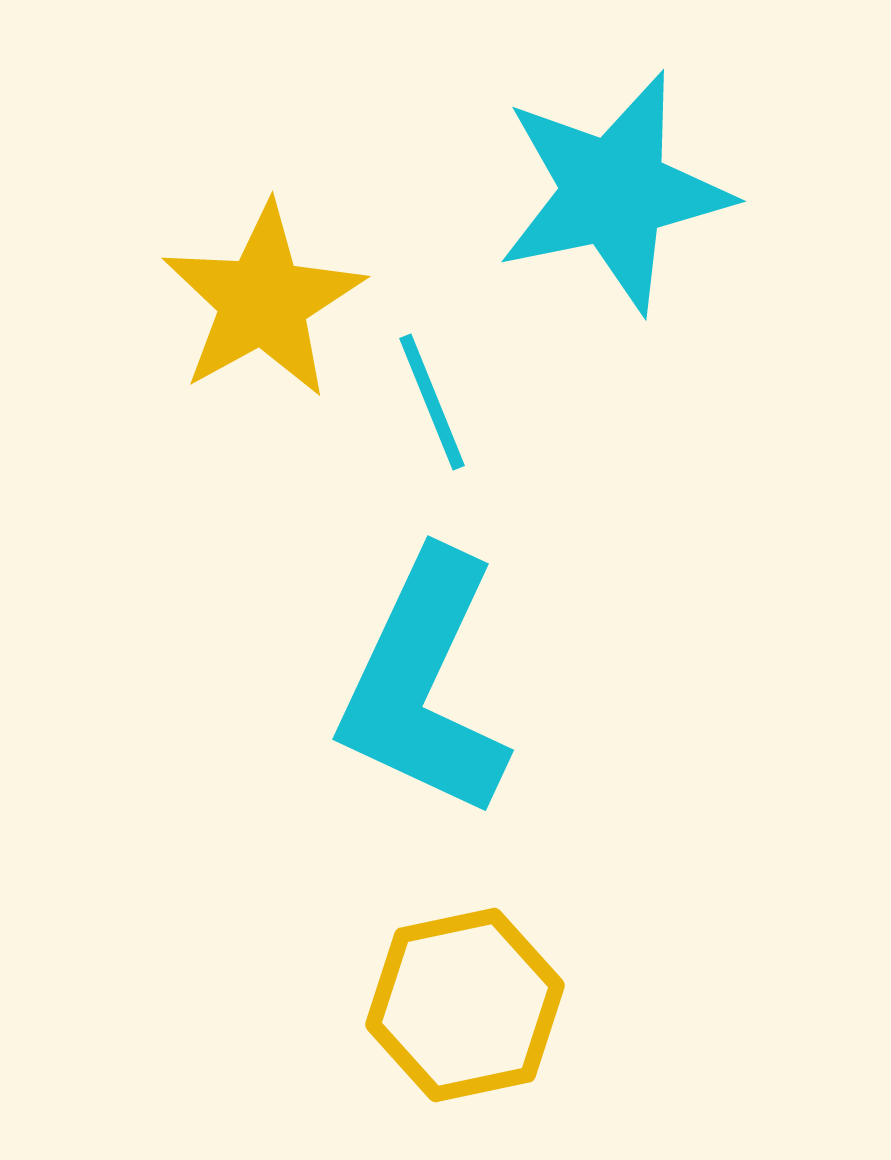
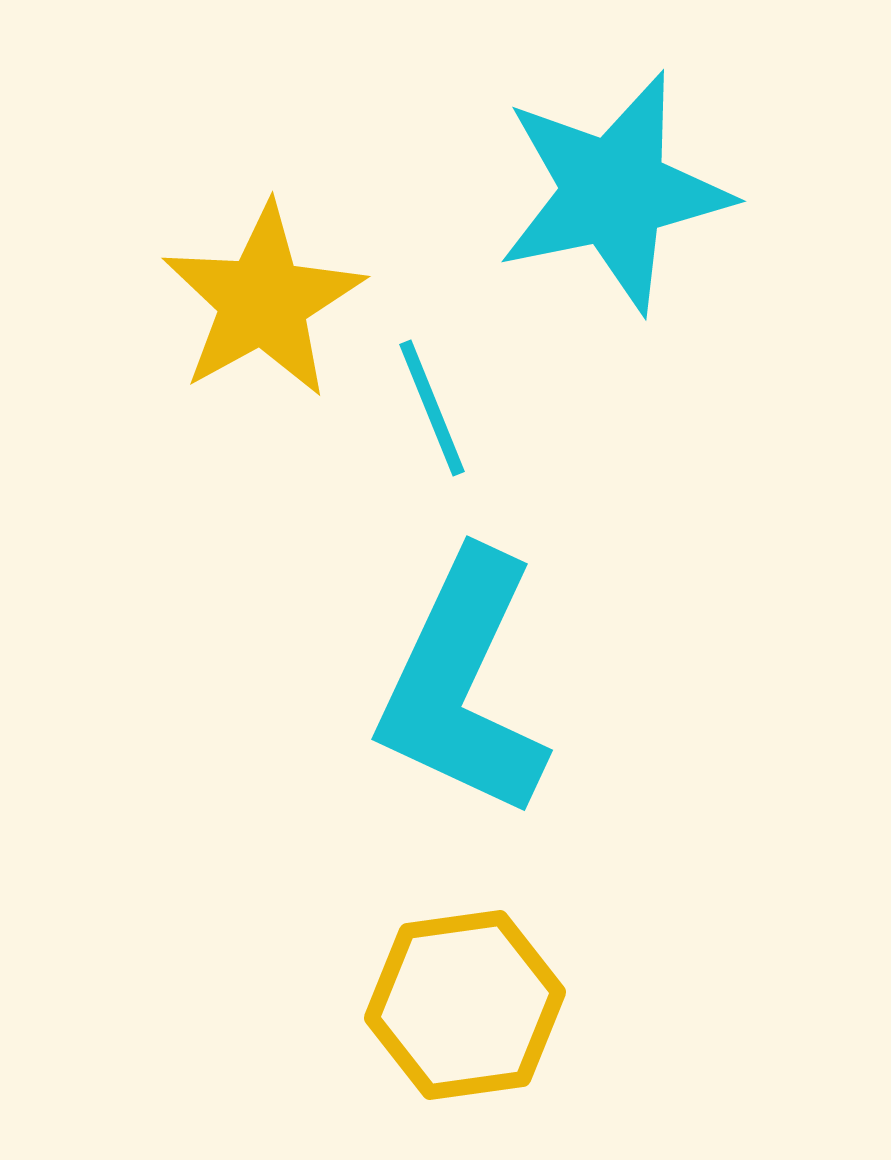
cyan line: moved 6 px down
cyan L-shape: moved 39 px right
yellow hexagon: rotated 4 degrees clockwise
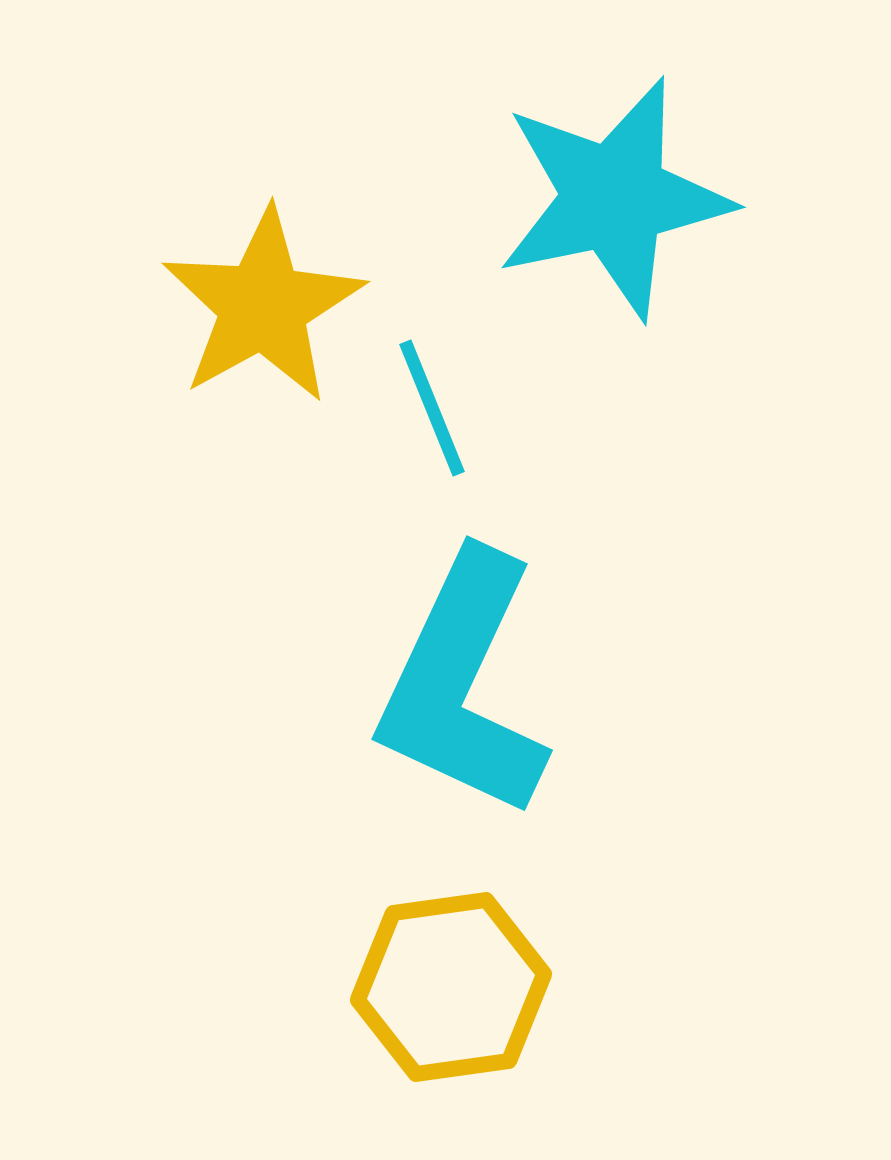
cyan star: moved 6 px down
yellow star: moved 5 px down
yellow hexagon: moved 14 px left, 18 px up
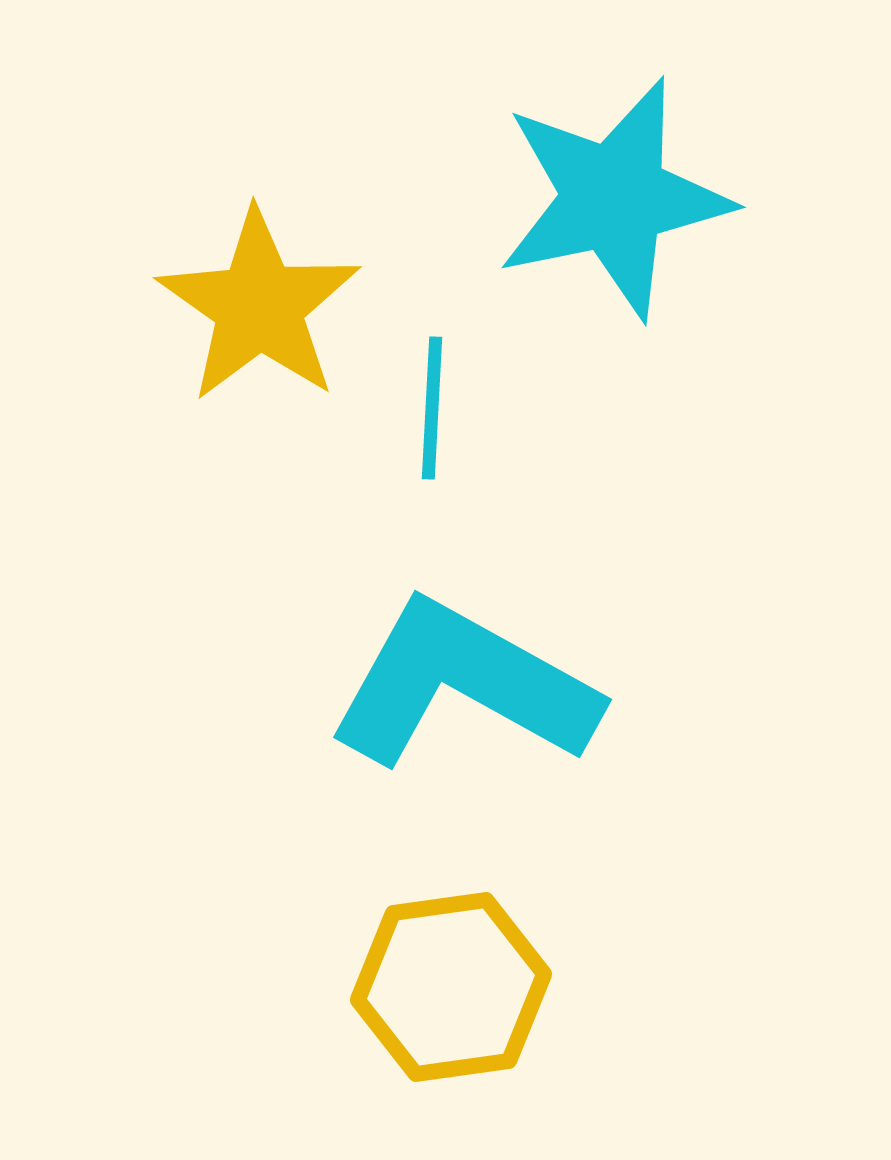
yellow star: moved 4 px left; rotated 8 degrees counterclockwise
cyan line: rotated 25 degrees clockwise
cyan L-shape: rotated 94 degrees clockwise
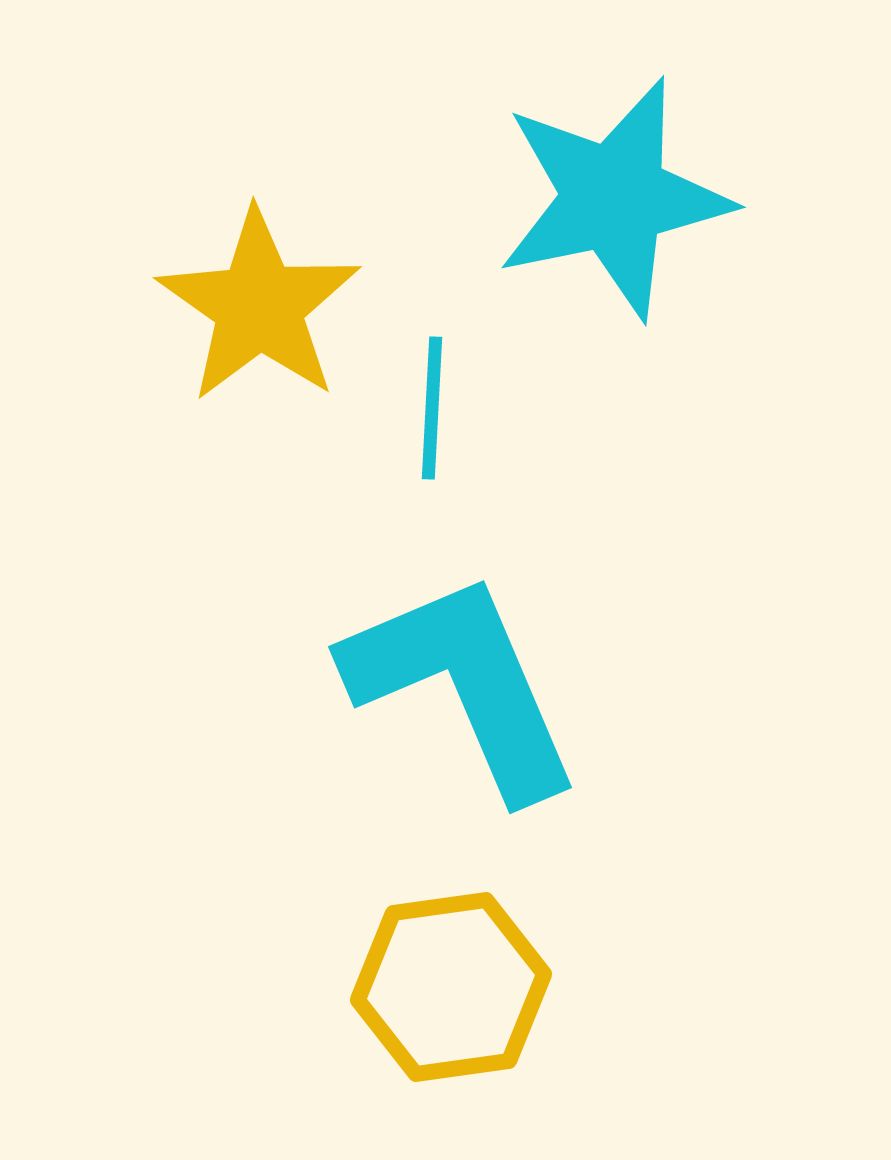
cyan L-shape: rotated 38 degrees clockwise
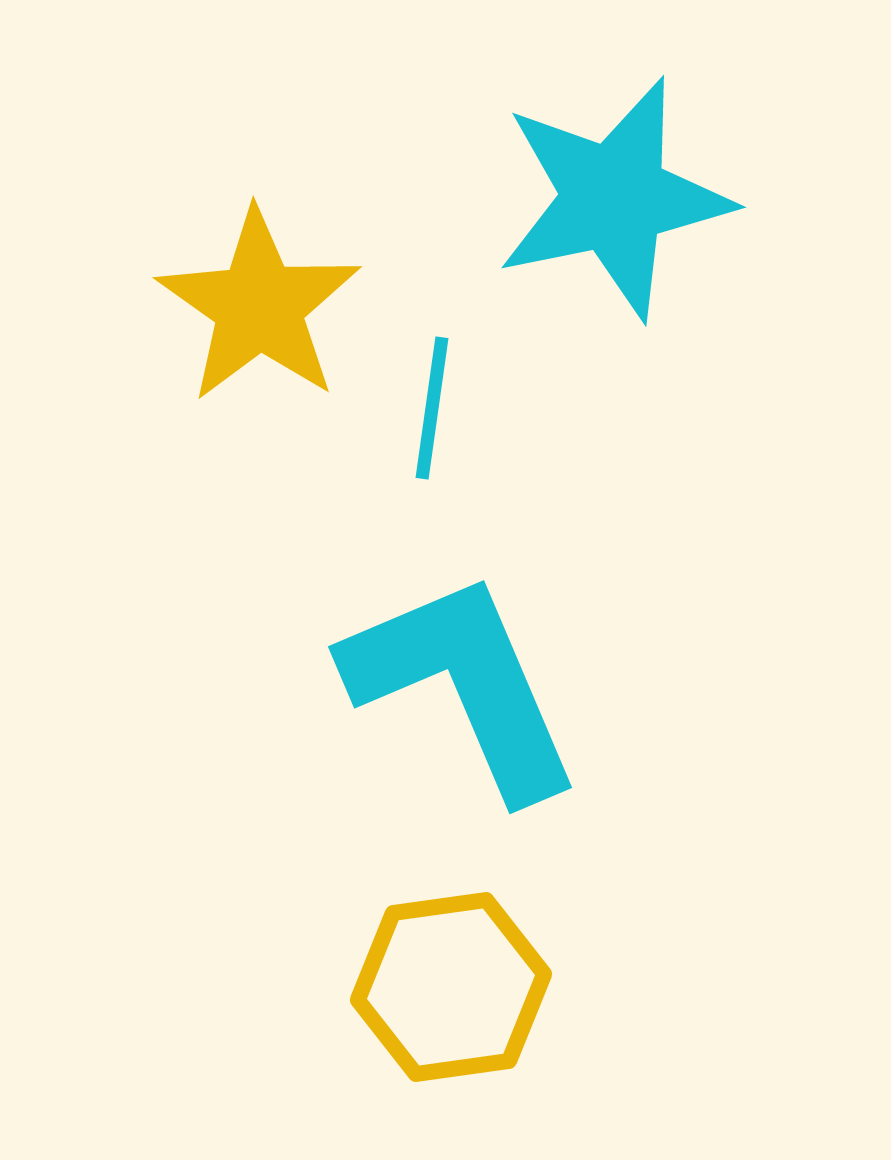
cyan line: rotated 5 degrees clockwise
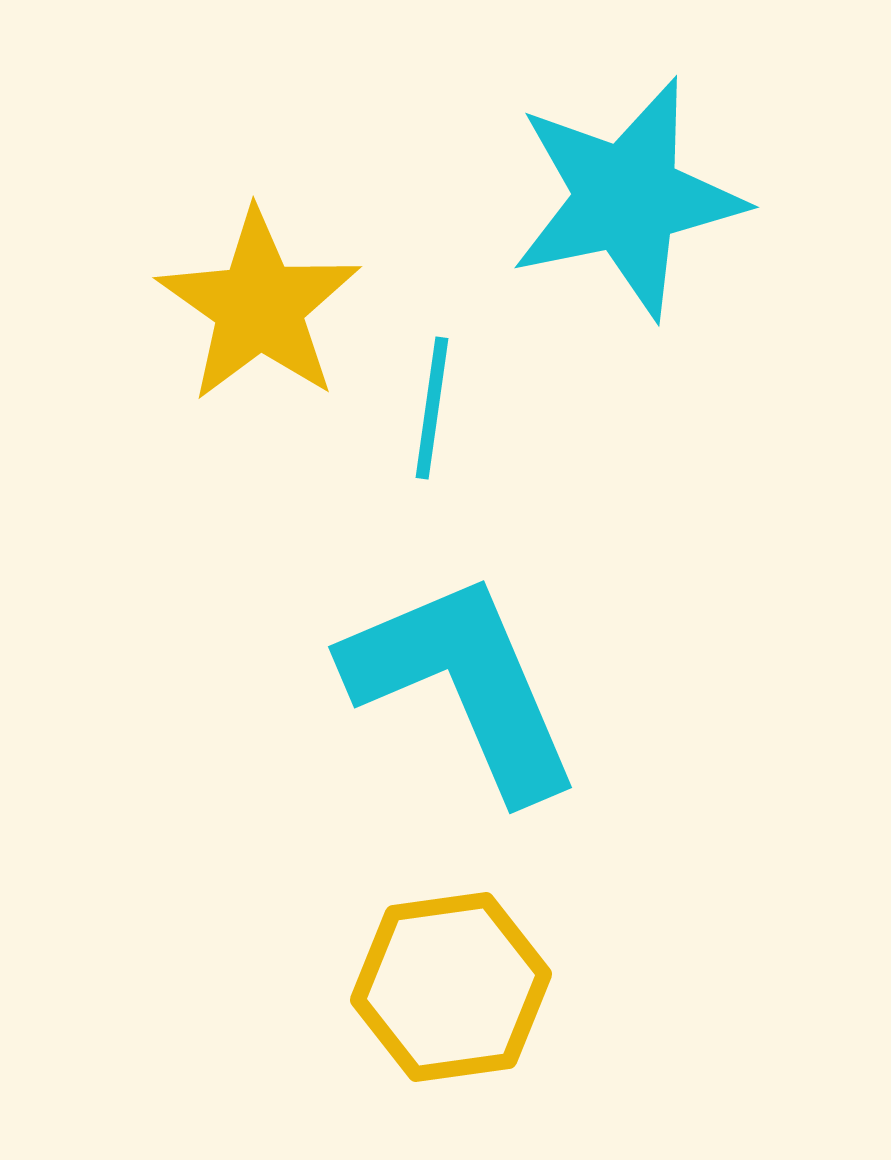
cyan star: moved 13 px right
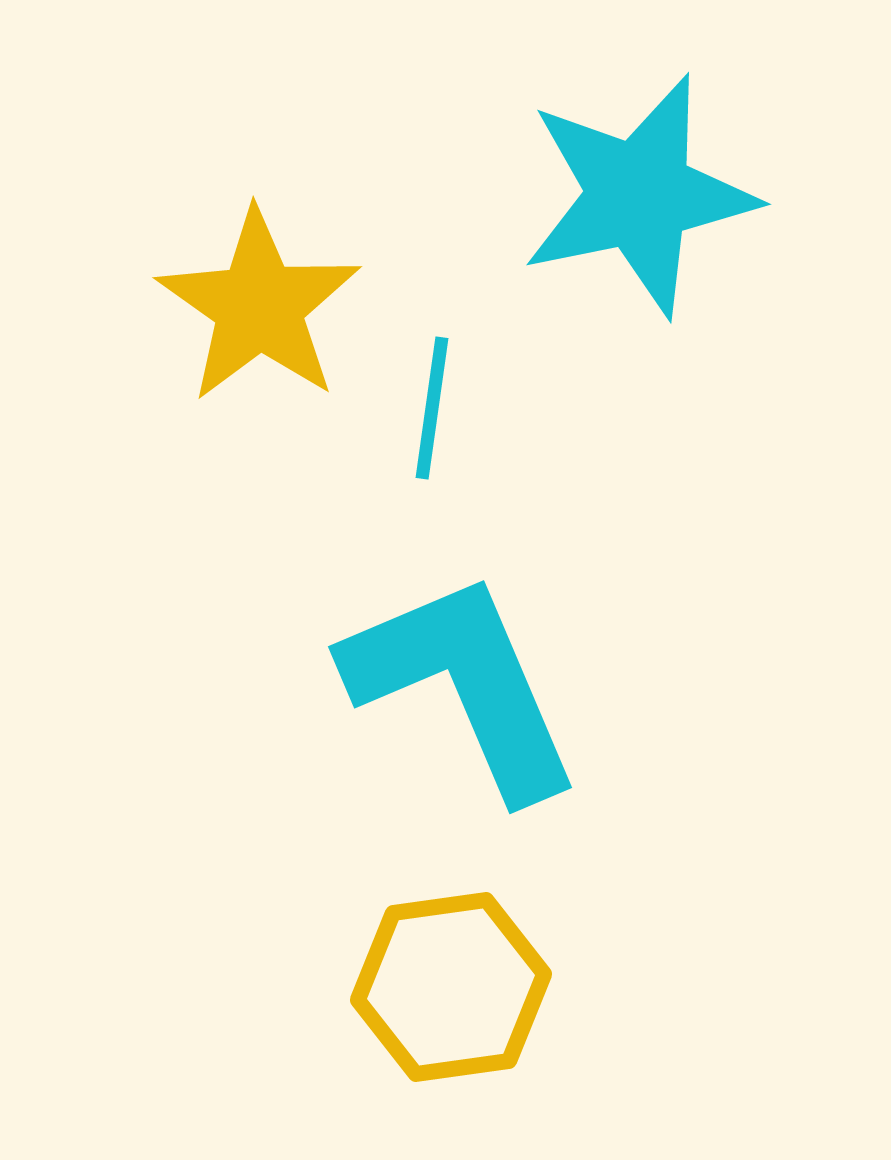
cyan star: moved 12 px right, 3 px up
